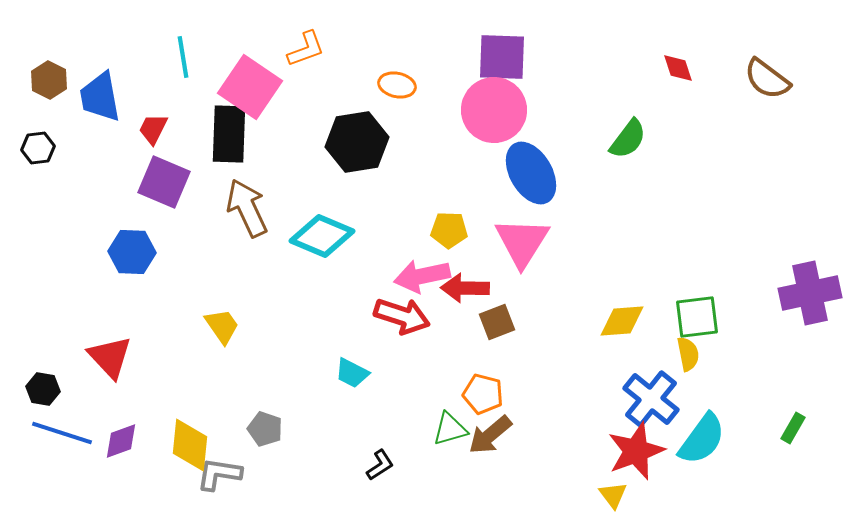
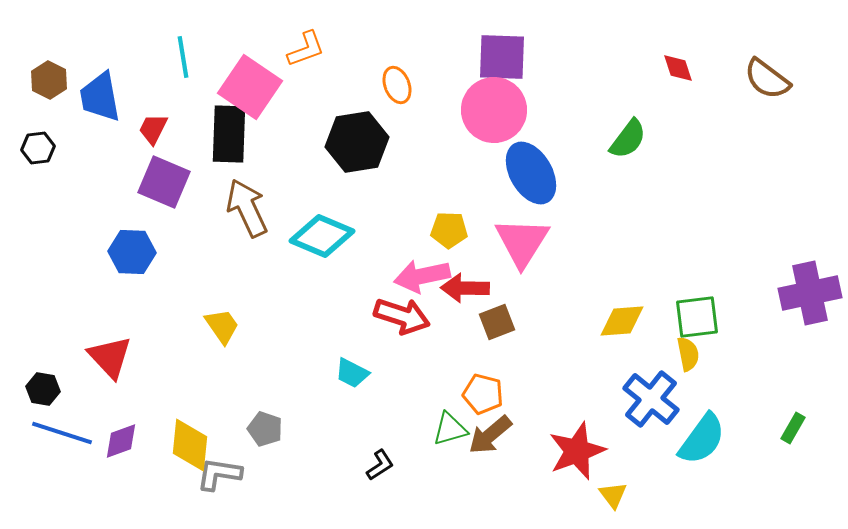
orange ellipse at (397, 85): rotated 57 degrees clockwise
red star at (636, 451): moved 59 px left
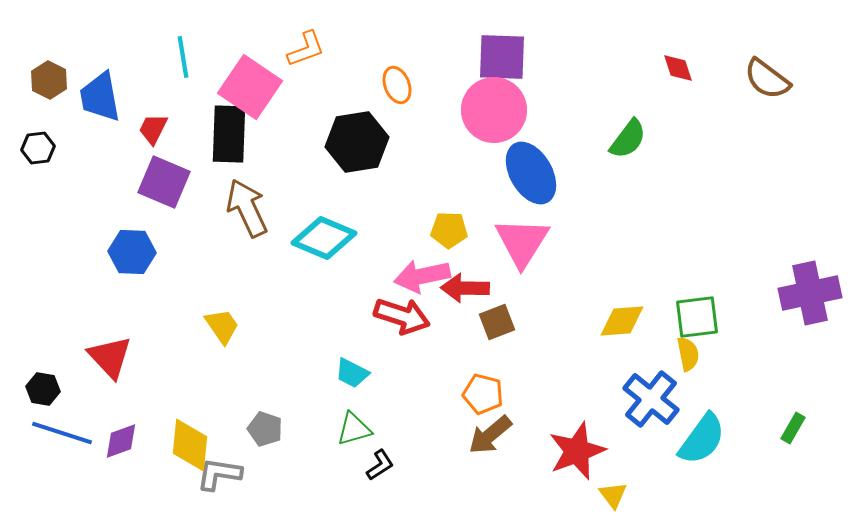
cyan diamond at (322, 236): moved 2 px right, 2 px down
green triangle at (450, 429): moved 96 px left
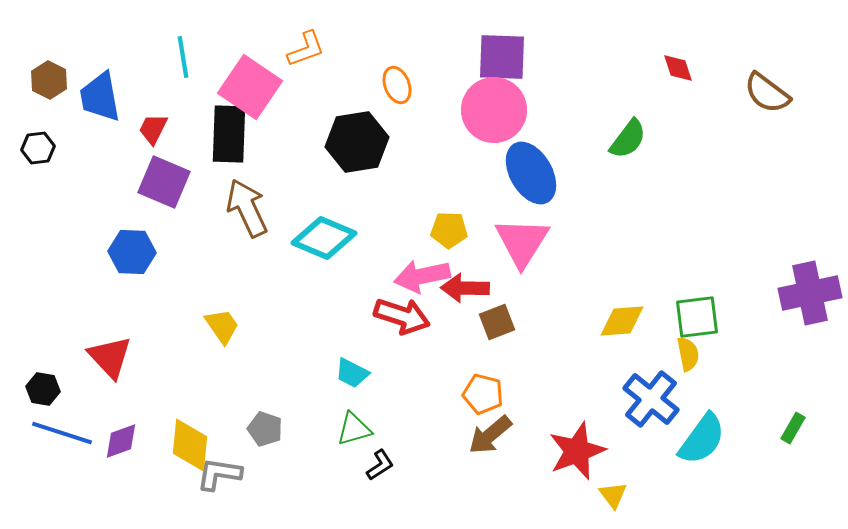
brown semicircle at (767, 79): moved 14 px down
